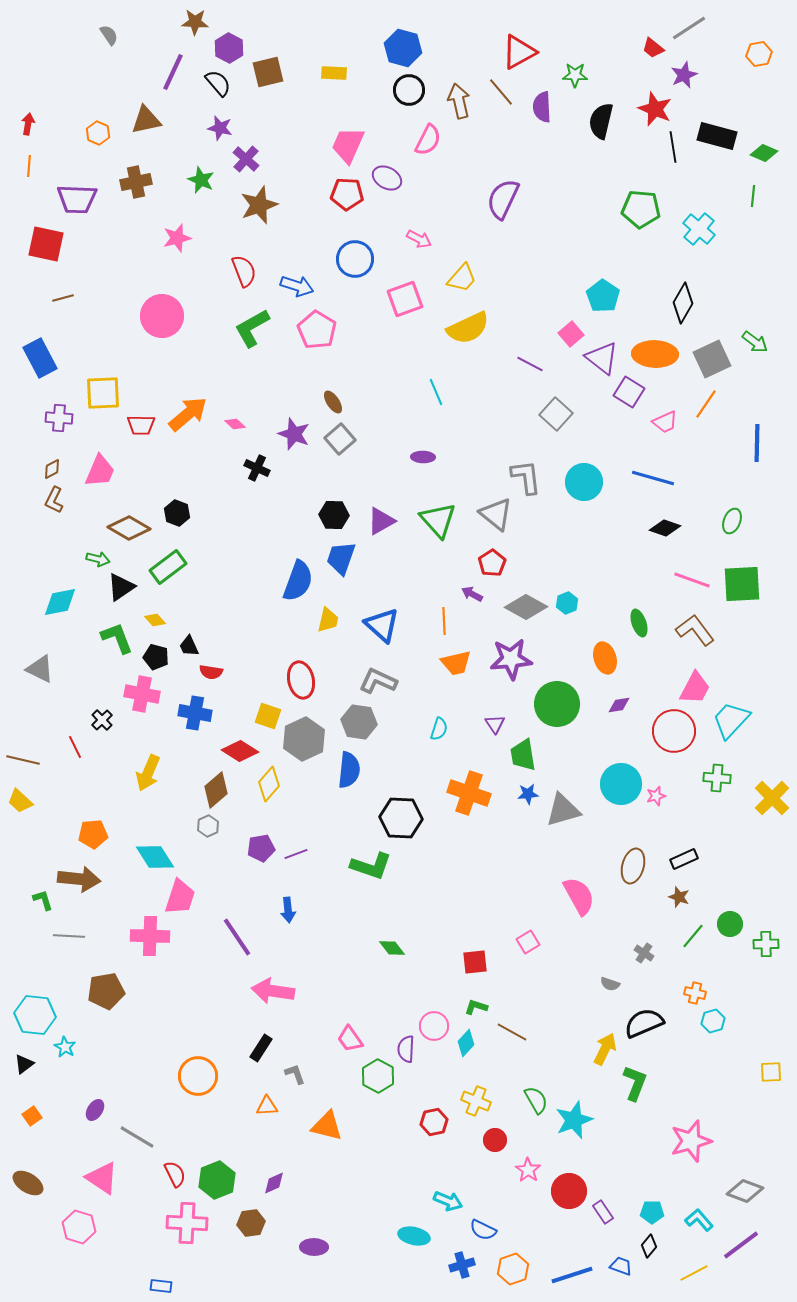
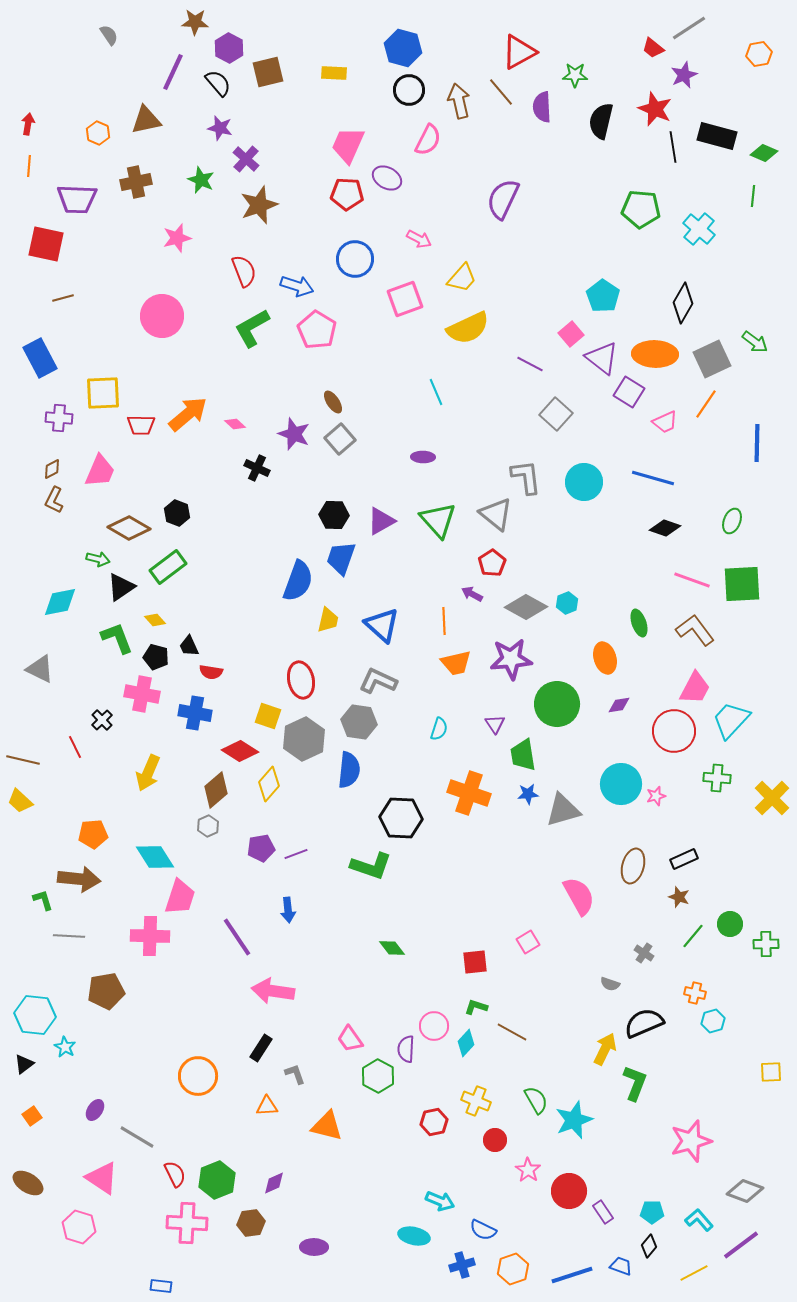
cyan arrow at (448, 1201): moved 8 px left
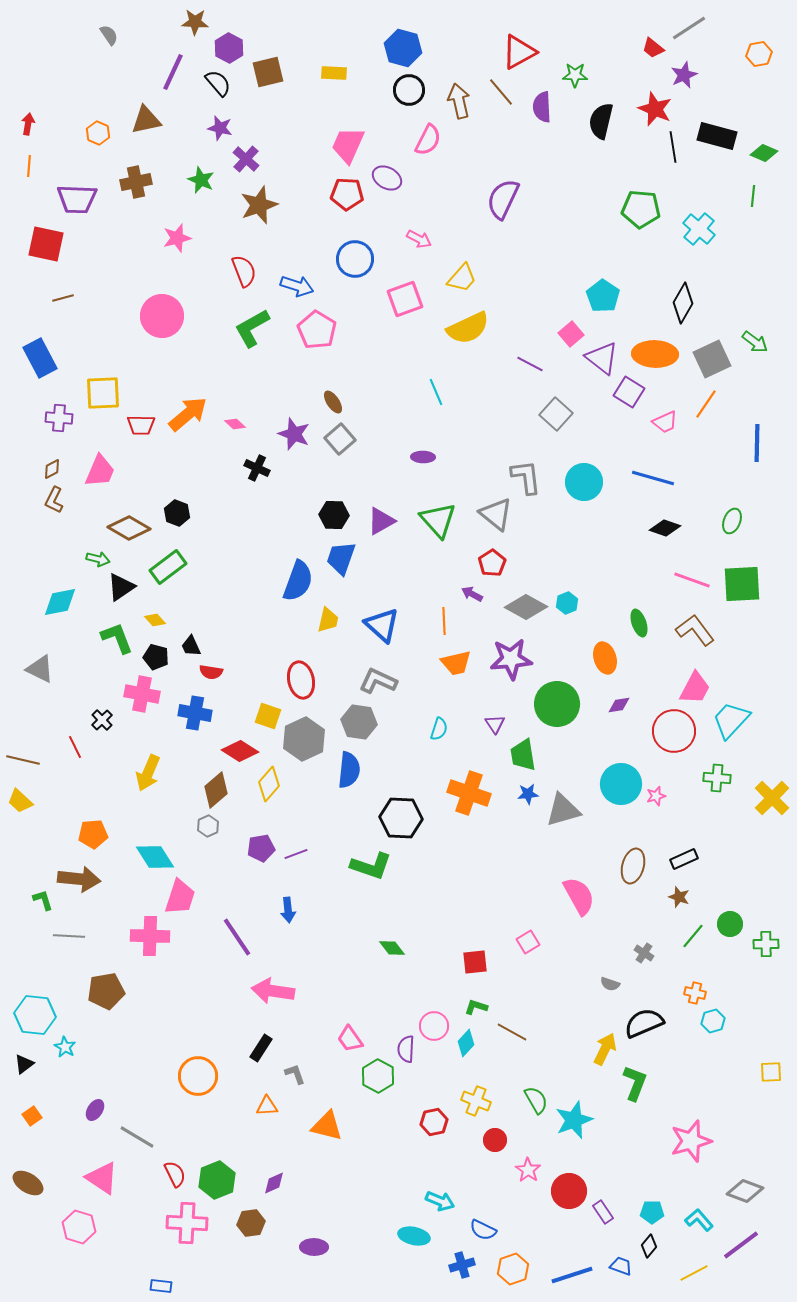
black trapezoid at (189, 646): moved 2 px right
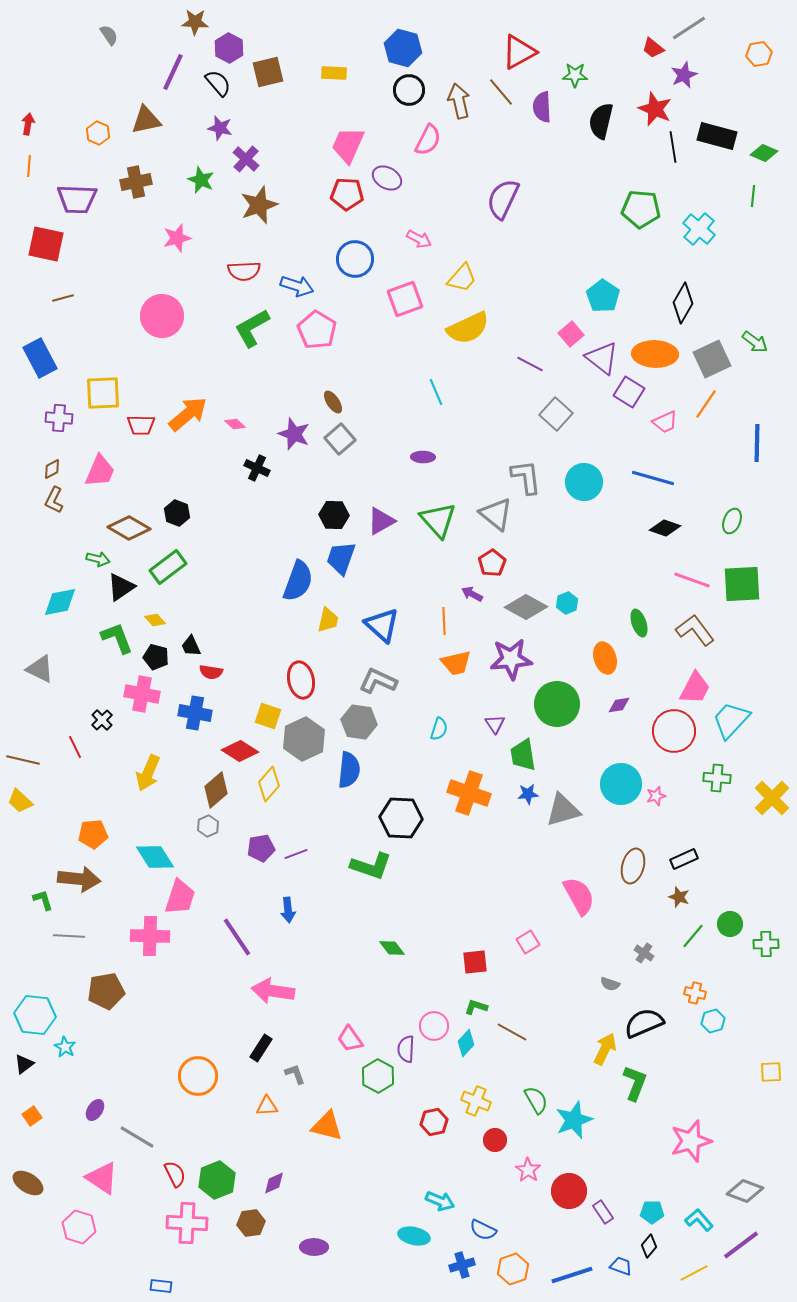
red semicircle at (244, 271): rotated 108 degrees clockwise
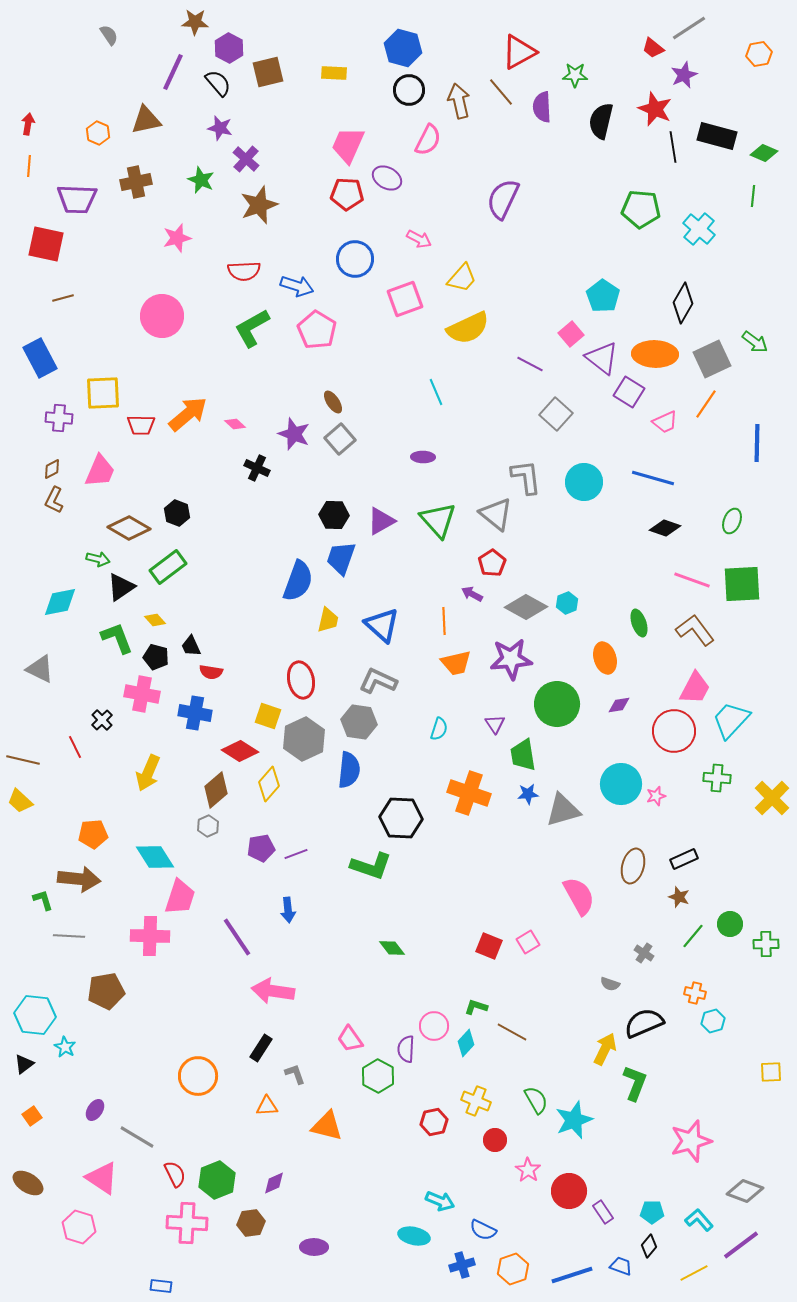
red square at (475, 962): moved 14 px right, 16 px up; rotated 28 degrees clockwise
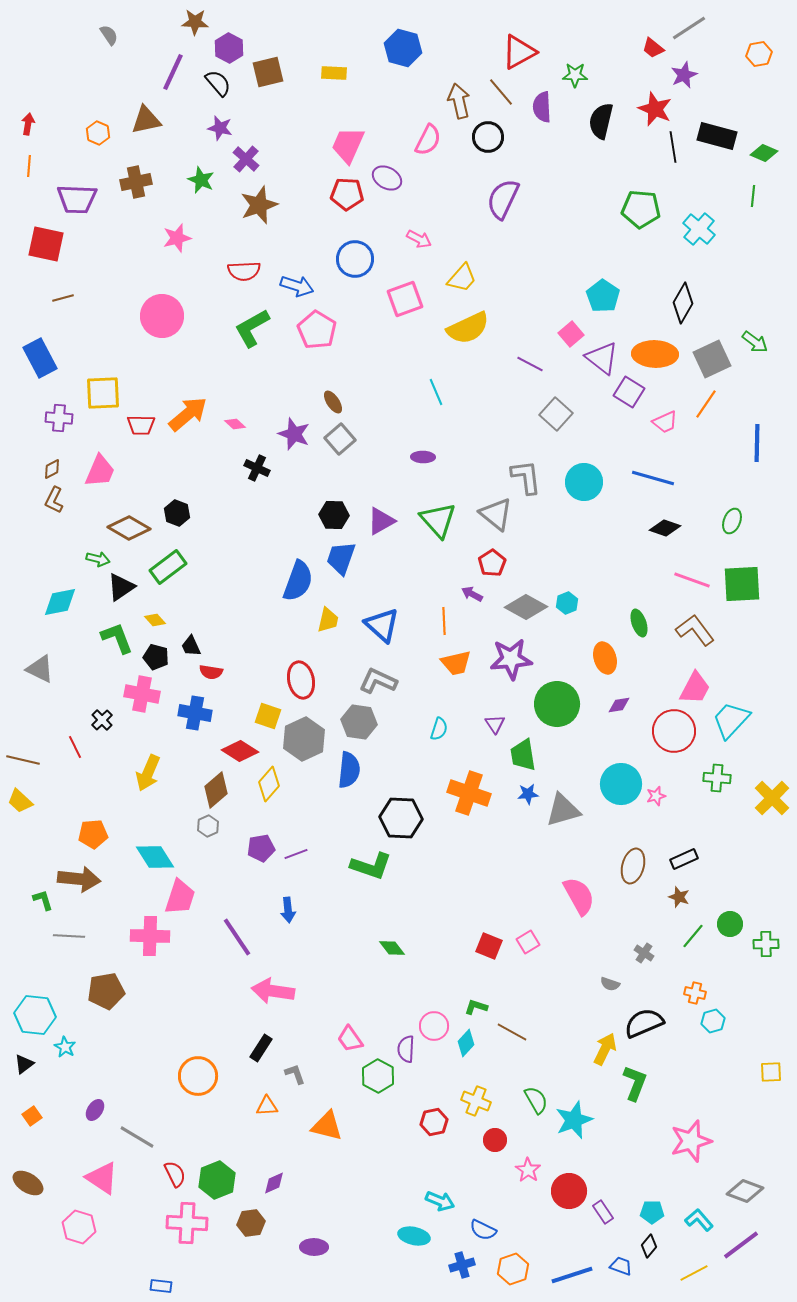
black circle at (409, 90): moved 79 px right, 47 px down
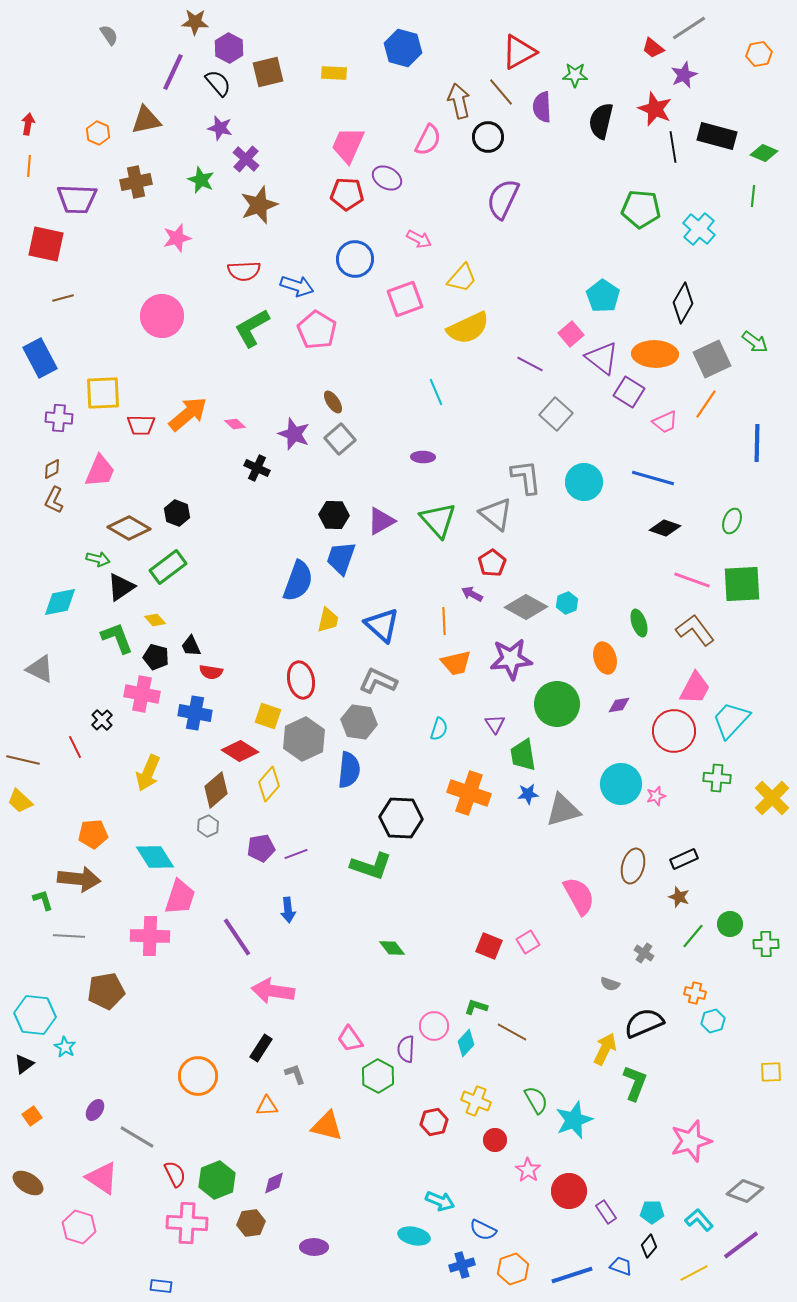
purple rectangle at (603, 1212): moved 3 px right
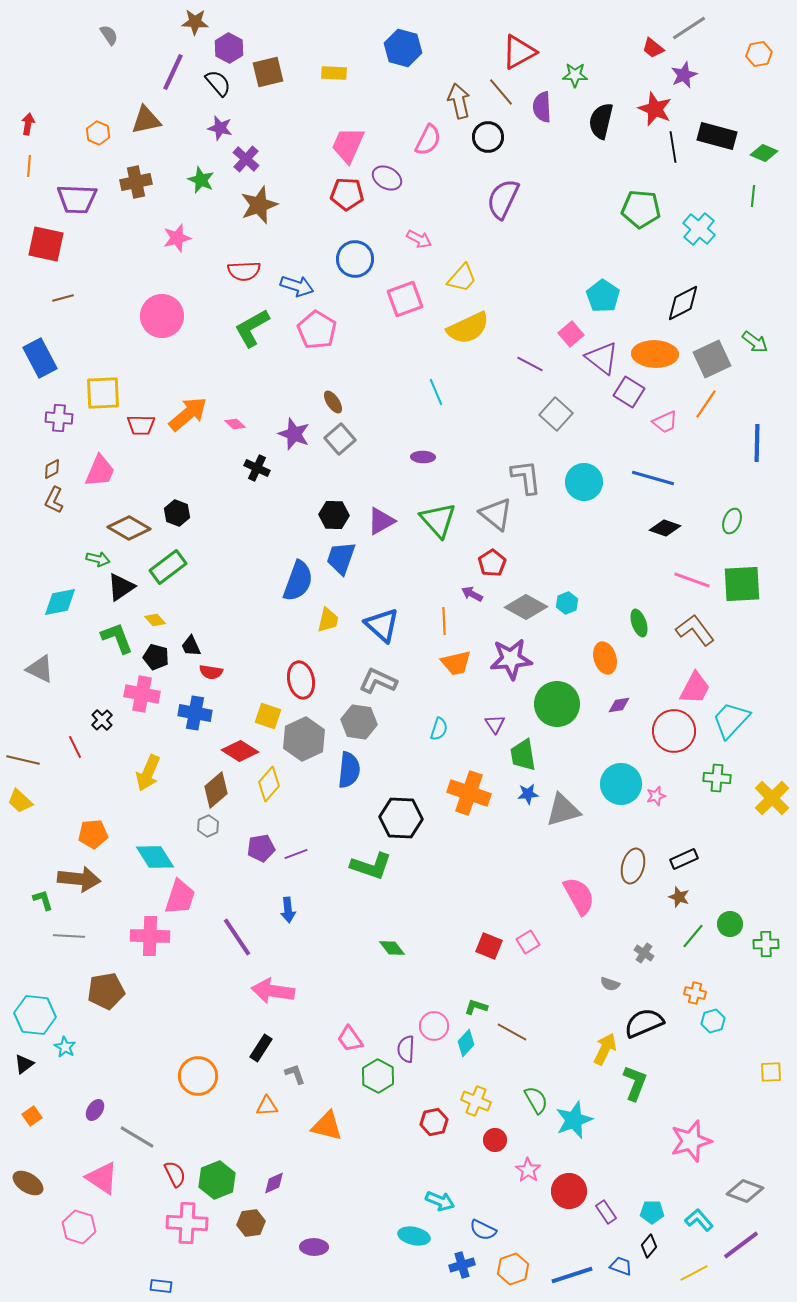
black diamond at (683, 303): rotated 33 degrees clockwise
